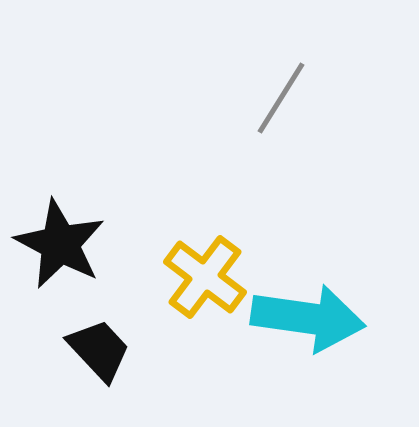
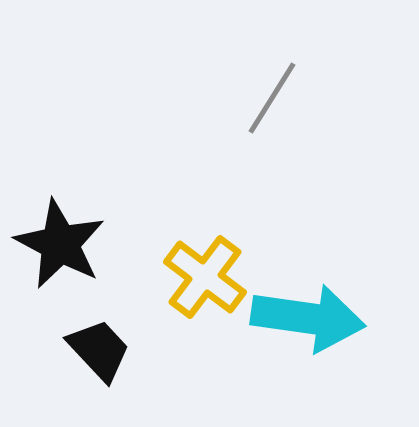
gray line: moved 9 px left
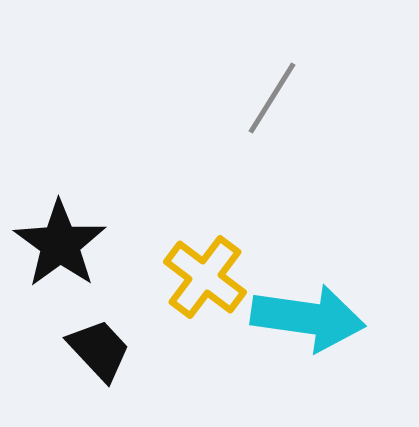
black star: rotated 8 degrees clockwise
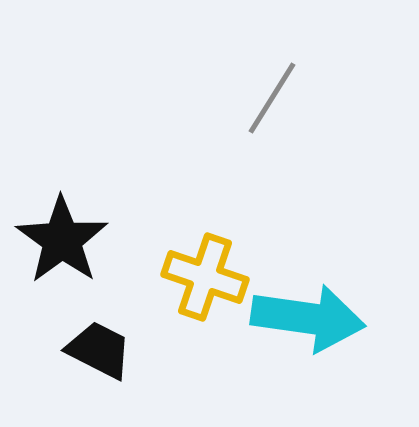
black star: moved 2 px right, 4 px up
yellow cross: rotated 18 degrees counterclockwise
black trapezoid: rotated 20 degrees counterclockwise
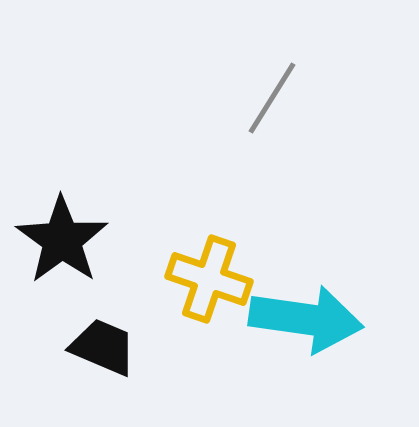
yellow cross: moved 4 px right, 2 px down
cyan arrow: moved 2 px left, 1 px down
black trapezoid: moved 4 px right, 3 px up; rotated 4 degrees counterclockwise
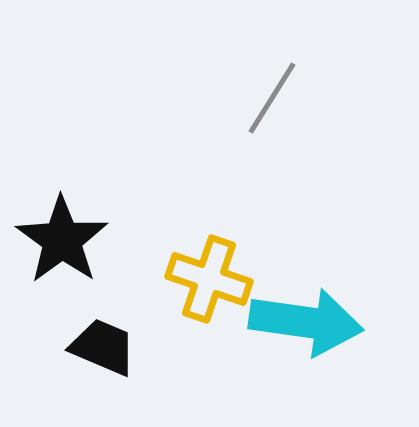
cyan arrow: moved 3 px down
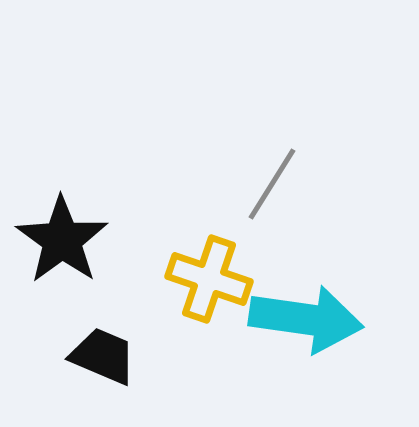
gray line: moved 86 px down
cyan arrow: moved 3 px up
black trapezoid: moved 9 px down
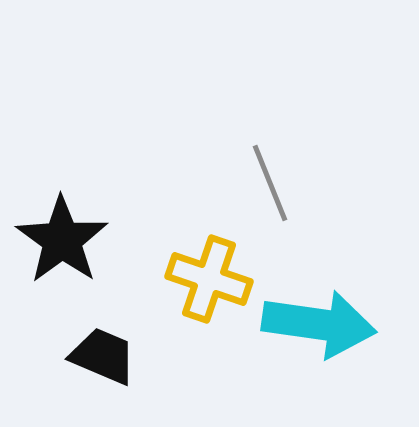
gray line: moved 2 px left, 1 px up; rotated 54 degrees counterclockwise
cyan arrow: moved 13 px right, 5 px down
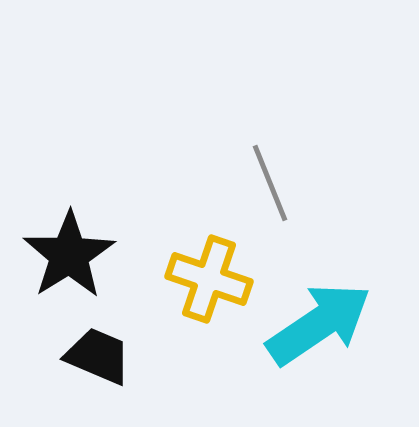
black star: moved 7 px right, 15 px down; rotated 4 degrees clockwise
cyan arrow: rotated 42 degrees counterclockwise
black trapezoid: moved 5 px left
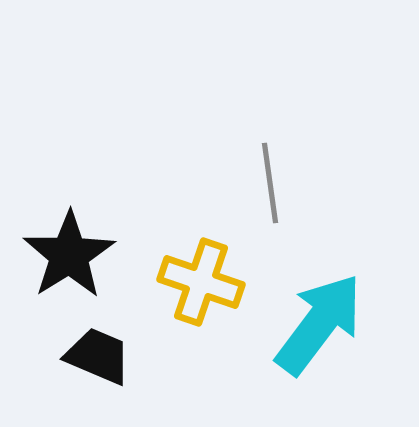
gray line: rotated 14 degrees clockwise
yellow cross: moved 8 px left, 3 px down
cyan arrow: rotated 19 degrees counterclockwise
